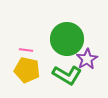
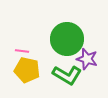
pink line: moved 4 px left, 1 px down
purple star: rotated 25 degrees counterclockwise
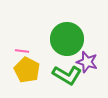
purple star: moved 3 px down
yellow pentagon: rotated 15 degrees clockwise
